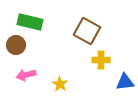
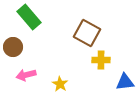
green rectangle: moved 1 px left, 5 px up; rotated 35 degrees clockwise
brown square: moved 2 px down
brown circle: moved 3 px left, 2 px down
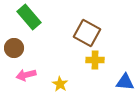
brown circle: moved 1 px right, 1 px down
yellow cross: moved 6 px left
blue triangle: rotated 12 degrees clockwise
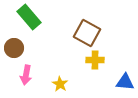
pink arrow: rotated 66 degrees counterclockwise
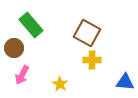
green rectangle: moved 2 px right, 8 px down
yellow cross: moved 3 px left
pink arrow: moved 4 px left; rotated 18 degrees clockwise
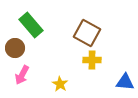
brown circle: moved 1 px right
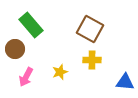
brown square: moved 3 px right, 4 px up
brown circle: moved 1 px down
pink arrow: moved 4 px right, 2 px down
yellow star: moved 12 px up; rotated 21 degrees clockwise
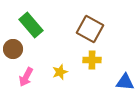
brown circle: moved 2 px left
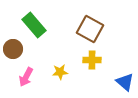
green rectangle: moved 3 px right
yellow star: rotated 14 degrees clockwise
blue triangle: rotated 36 degrees clockwise
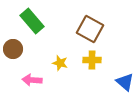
green rectangle: moved 2 px left, 4 px up
yellow star: moved 9 px up; rotated 21 degrees clockwise
pink arrow: moved 6 px right, 3 px down; rotated 66 degrees clockwise
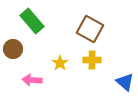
yellow star: rotated 21 degrees clockwise
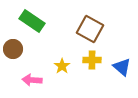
green rectangle: rotated 15 degrees counterclockwise
yellow star: moved 2 px right, 3 px down
blue triangle: moved 3 px left, 15 px up
